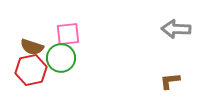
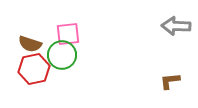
gray arrow: moved 3 px up
brown semicircle: moved 2 px left, 3 px up
green circle: moved 1 px right, 3 px up
red hexagon: moved 3 px right, 1 px up
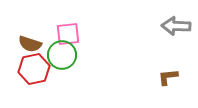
brown L-shape: moved 2 px left, 4 px up
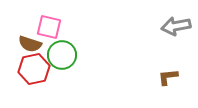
gray arrow: rotated 12 degrees counterclockwise
pink square: moved 19 px left, 7 px up; rotated 20 degrees clockwise
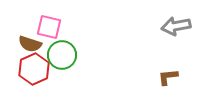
red hexagon: rotated 12 degrees counterclockwise
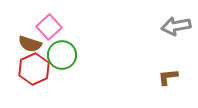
pink square: rotated 35 degrees clockwise
